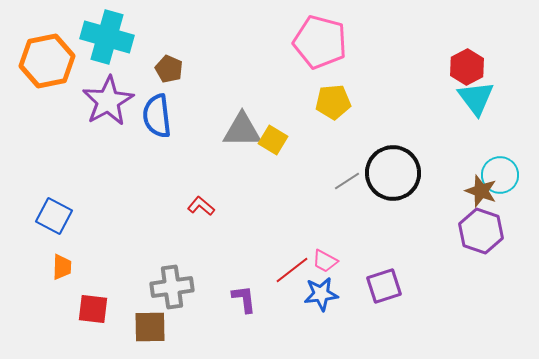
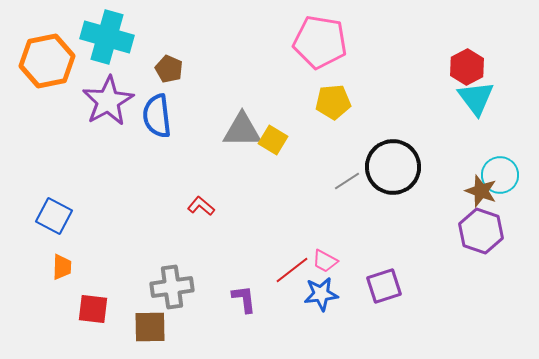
pink pentagon: rotated 6 degrees counterclockwise
black circle: moved 6 px up
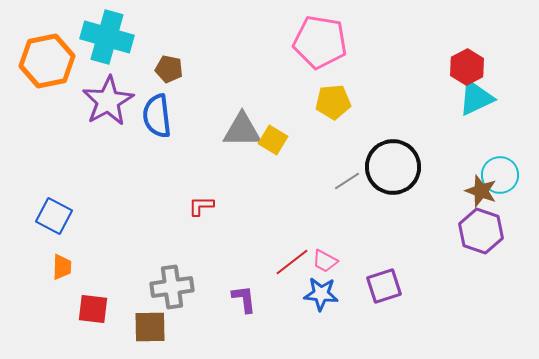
brown pentagon: rotated 12 degrees counterclockwise
cyan triangle: rotated 42 degrees clockwise
red L-shape: rotated 40 degrees counterclockwise
red line: moved 8 px up
blue star: rotated 12 degrees clockwise
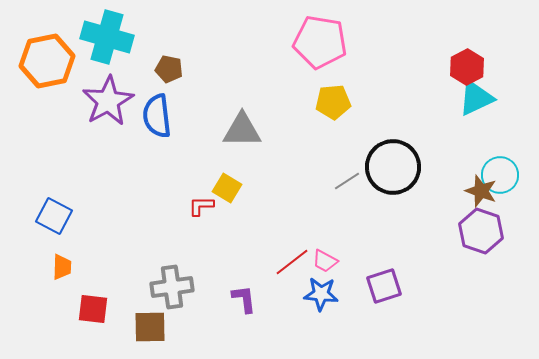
yellow square: moved 46 px left, 48 px down
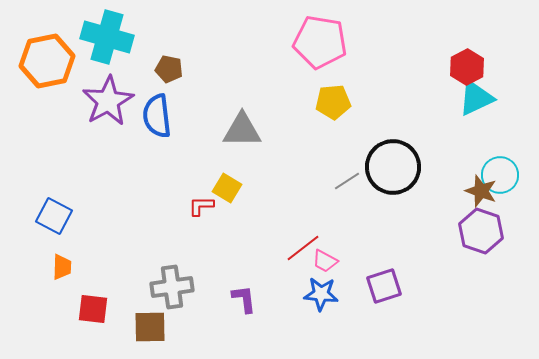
red line: moved 11 px right, 14 px up
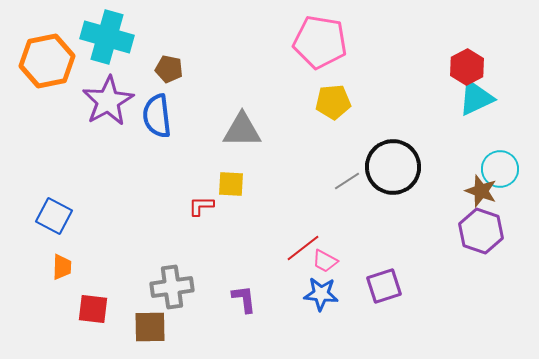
cyan circle: moved 6 px up
yellow square: moved 4 px right, 4 px up; rotated 28 degrees counterclockwise
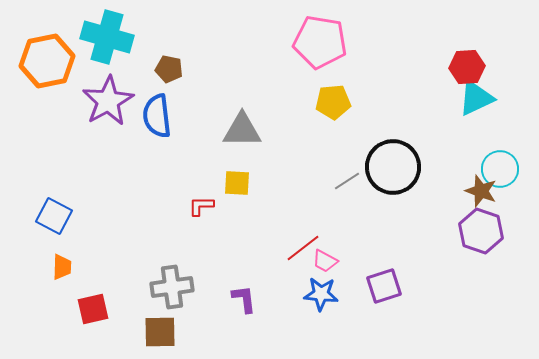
red hexagon: rotated 24 degrees clockwise
yellow square: moved 6 px right, 1 px up
red square: rotated 20 degrees counterclockwise
brown square: moved 10 px right, 5 px down
